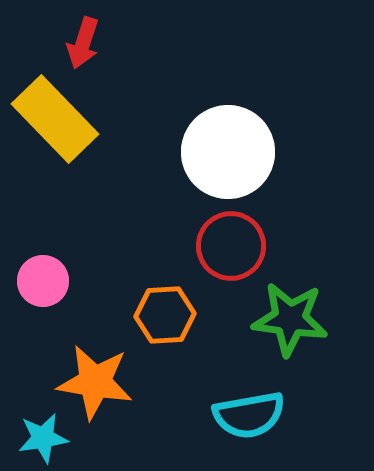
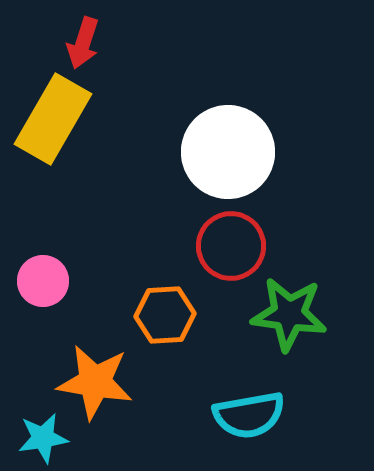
yellow rectangle: moved 2 px left; rotated 74 degrees clockwise
green star: moved 1 px left, 5 px up
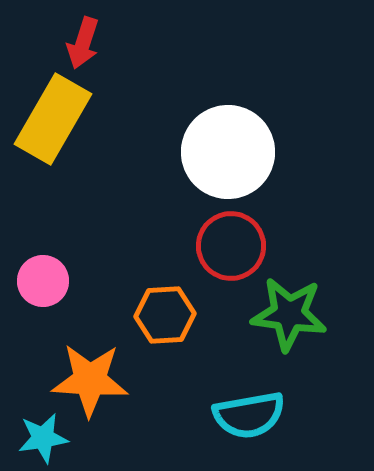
orange star: moved 5 px left, 2 px up; rotated 6 degrees counterclockwise
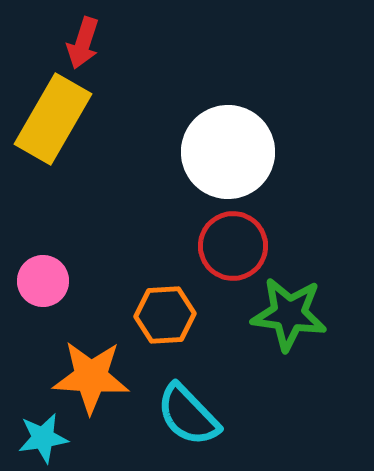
red circle: moved 2 px right
orange star: moved 1 px right, 3 px up
cyan semicircle: moved 61 px left; rotated 56 degrees clockwise
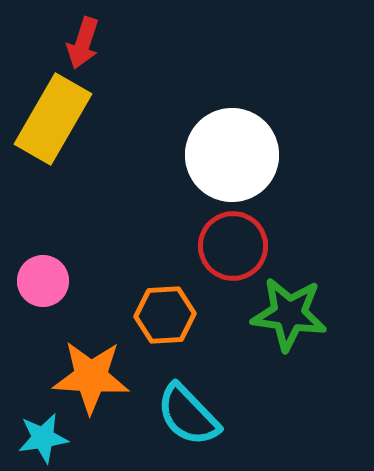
white circle: moved 4 px right, 3 px down
